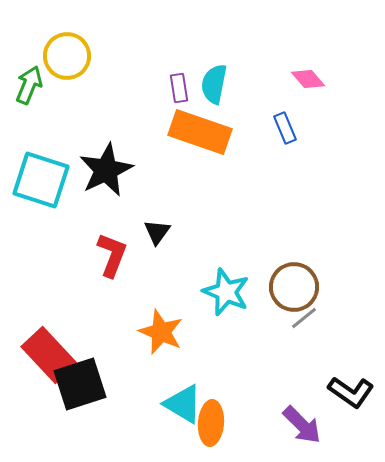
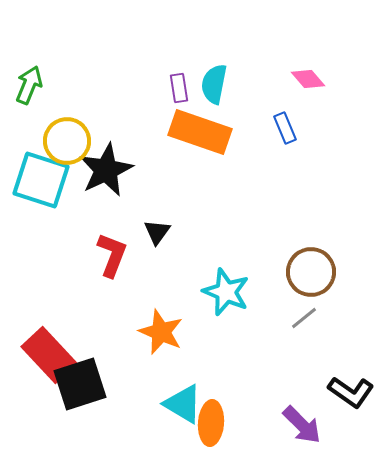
yellow circle: moved 85 px down
brown circle: moved 17 px right, 15 px up
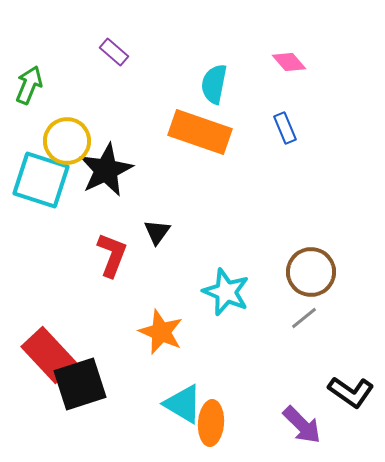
pink diamond: moved 19 px left, 17 px up
purple rectangle: moved 65 px left, 36 px up; rotated 40 degrees counterclockwise
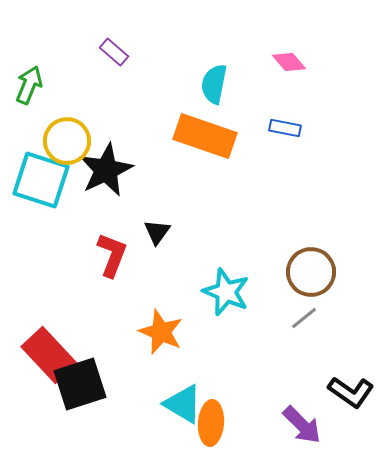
blue rectangle: rotated 56 degrees counterclockwise
orange rectangle: moved 5 px right, 4 px down
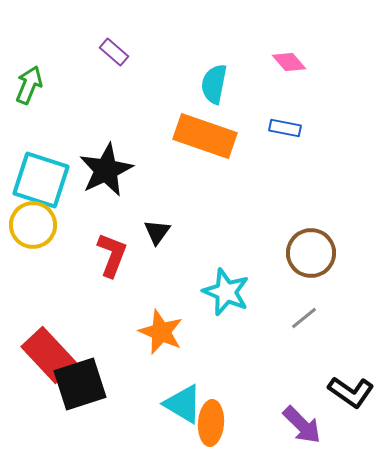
yellow circle: moved 34 px left, 84 px down
brown circle: moved 19 px up
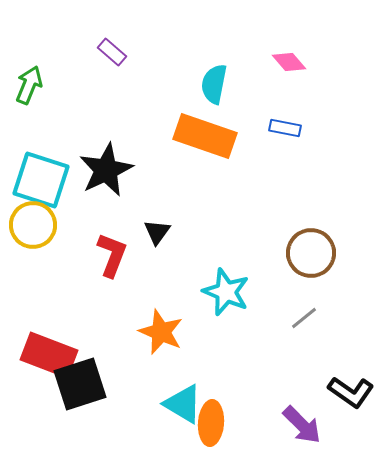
purple rectangle: moved 2 px left
red rectangle: rotated 26 degrees counterclockwise
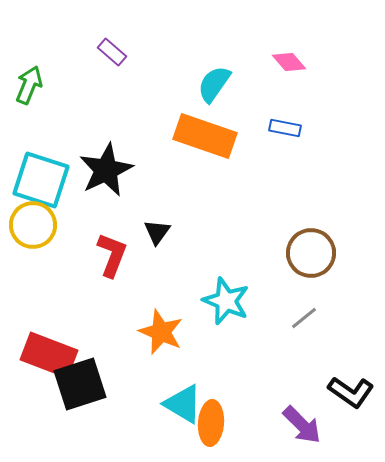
cyan semicircle: rotated 24 degrees clockwise
cyan star: moved 9 px down
